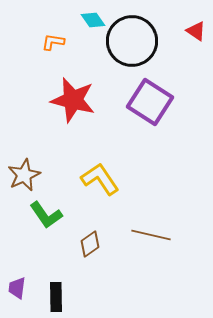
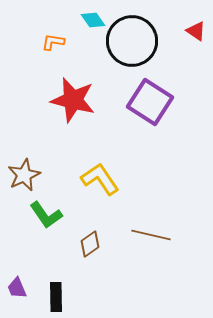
purple trapezoid: rotated 30 degrees counterclockwise
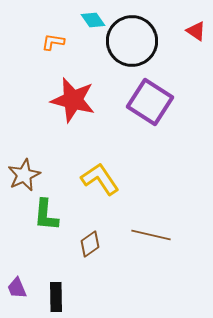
green L-shape: rotated 40 degrees clockwise
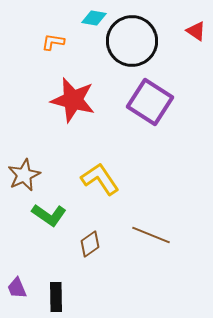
cyan diamond: moved 1 px right, 2 px up; rotated 45 degrees counterclockwise
green L-shape: moved 3 px right; rotated 60 degrees counterclockwise
brown line: rotated 9 degrees clockwise
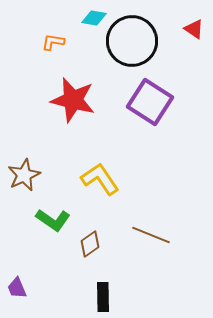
red triangle: moved 2 px left, 2 px up
green L-shape: moved 4 px right, 5 px down
black rectangle: moved 47 px right
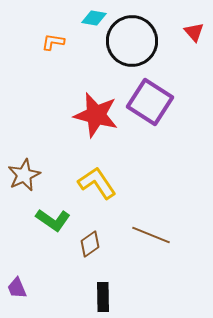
red triangle: moved 3 px down; rotated 15 degrees clockwise
red star: moved 23 px right, 15 px down
yellow L-shape: moved 3 px left, 4 px down
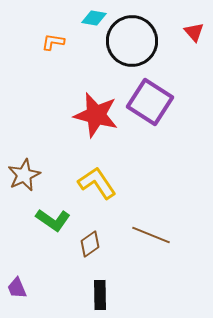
black rectangle: moved 3 px left, 2 px up
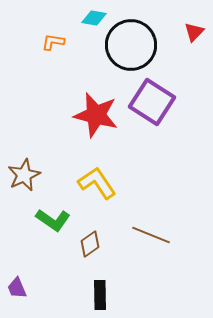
red triangle: rotated 25 degrees clockwise
black circle: moved 1 px left, 4 px down
purple square: moved 2 px right
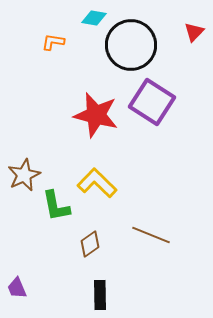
yellow L-shape: rotated 12 degrees counterclockwise
green L-shape: moved 3 px right, 14 px up; rotated 44 degrees clockwise
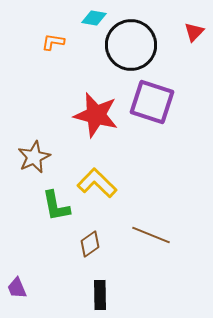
purple square: rotated 15 degrees counterclockwise
brown star: moved 10 px right, 18 px up
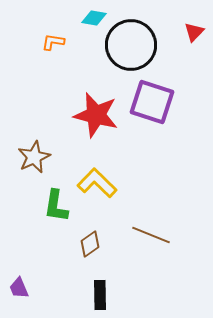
green L-shape: rotated 20 degrees clockwise
purple trapezoid: moved 2 px right
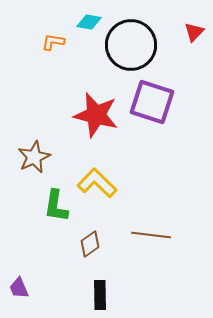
cyan diamond: moved 5 px left, 4 px down
brown line: rotated 15 degrees counterclockwise
